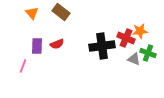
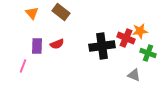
gray triangle: moved 16 px down
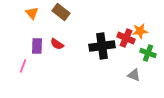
red semicircle: rotated 56 degrees clockwise
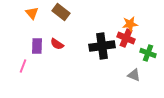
orange star: moved 10 px left, 7 px up
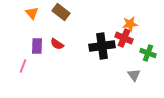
red cross: moved 2 px left
gray triangle: rotated 32 degrees clockwise
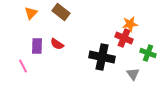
orange triangle: moved 1 px left; rotated 24 degrees clockwise
black cross: moved 11 px down; rotated 20 degrees clockwise
pink line: rotated 48 degrees counterclockwise
gray triangle: moved 1 px left, 1 px up
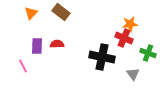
red semicircle: rotated 144 degrees clockwise
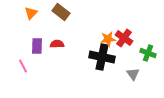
orange star: moved 22 px left, 15 px down
red cross: rotated 12 degrees clockwise
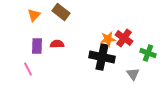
orange triangle: moved 3 px right, 2 px down
pink line: moved 5 px right, 3 px down
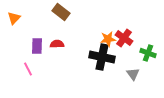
orange triangle: moved 20 px left, 3 px down
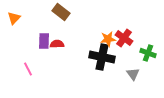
purple rectangle: moved 7 px right, 5 px up
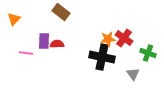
orange triangle: moved 1 px down
pink line: moved 2 px left, 16 px up; rotated 56 degrees counterclockwise
